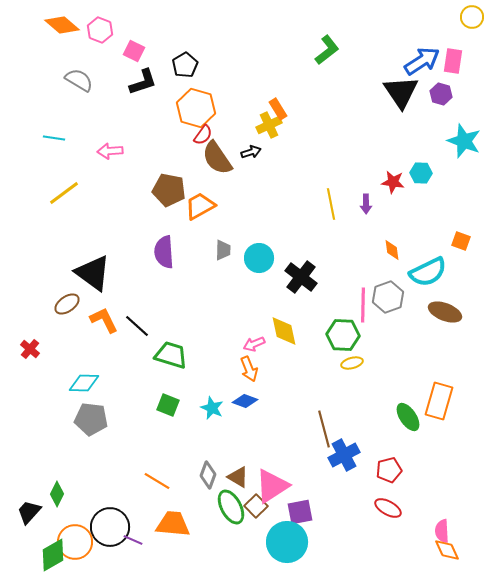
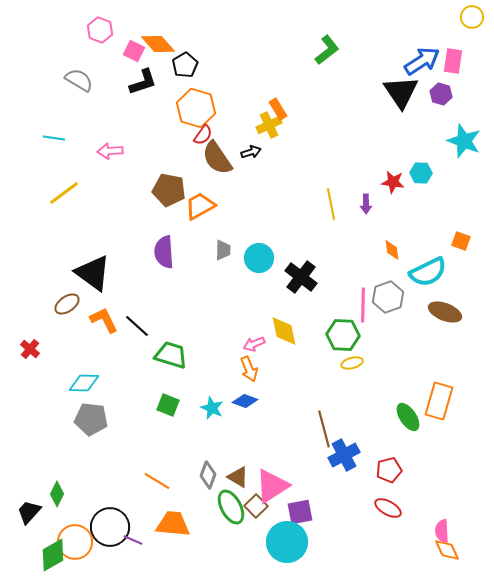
orange diamond at (62, 25): moved 96 px right, 19 px down; rotated 8 degrees clockwise
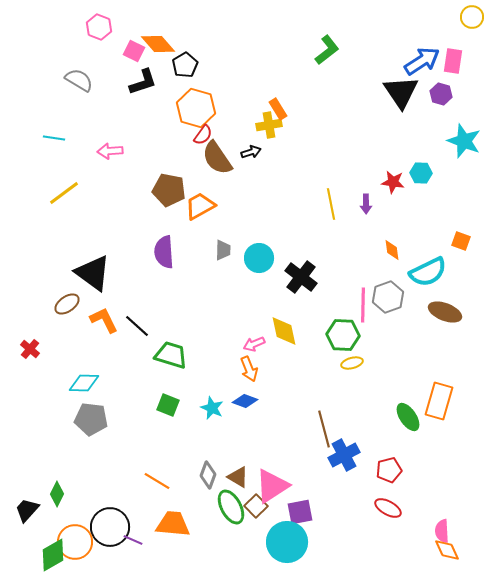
pink hexagon at (100, 30): moved 1 px left, 3 px up
yellow cross at (269, 125): rotated 15 degrees clockwise
black trapezoid at (29, 512): moved 2 px left, 2 px up
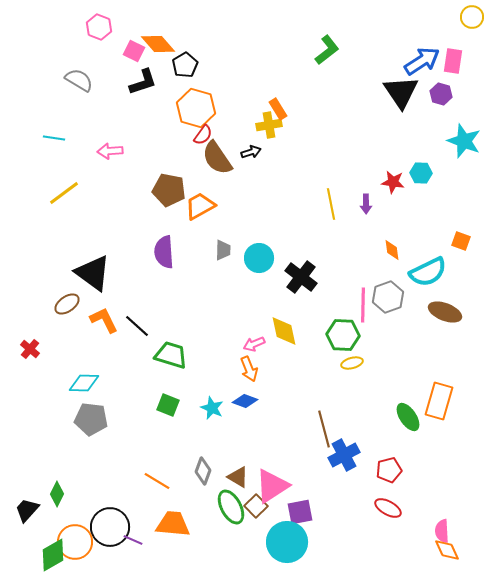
gray diamond at (208, 475): moved 5 px left, 4 px up
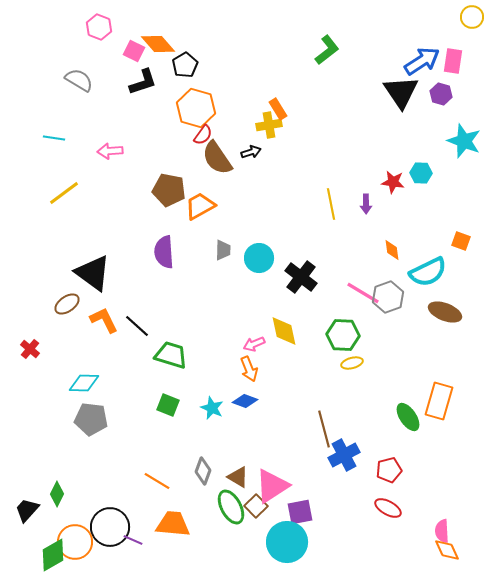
pink line at (363, 305): moved 12 px up; rotated 60 degrees counterclockwise
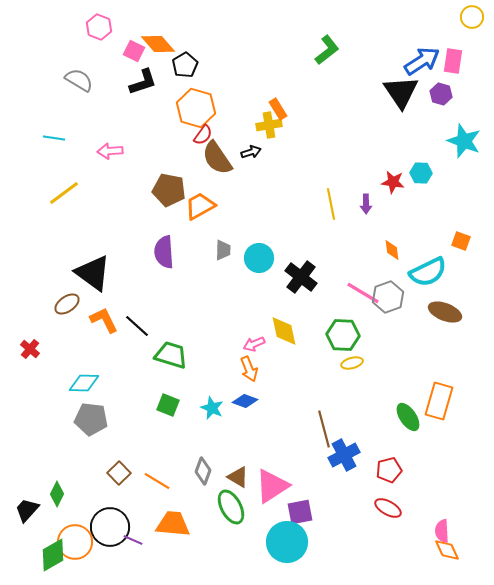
brown square at (256, 506): moved 137 px left, 33 px up
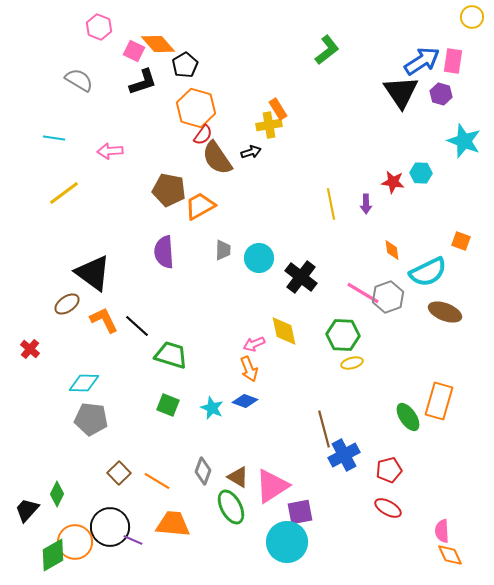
orange diamond at (447, 550): moved 3 px right, 5 px down
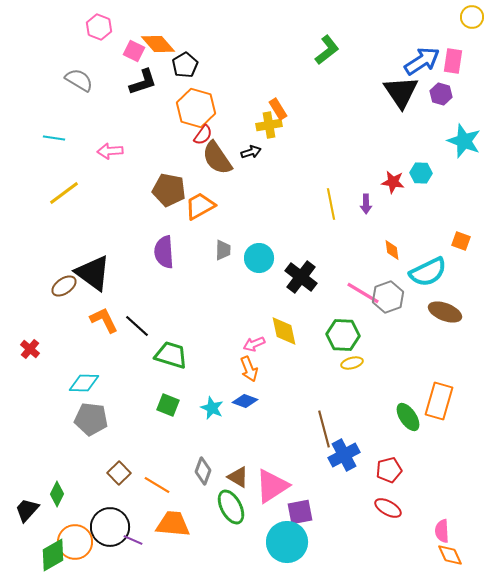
brown ellipse at (67, 304): moved 3 px left, 18 px up
orange line at (157, 481): moved 4 px down
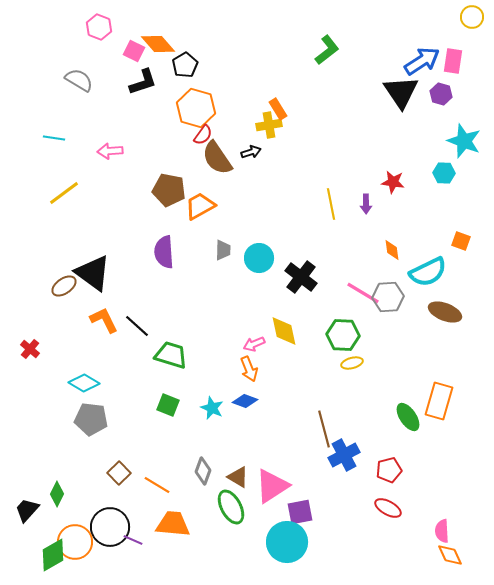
cyan hexagon at (421, 173): moved 23 px right
gray hexagon at (388, 297): rotated 16 degrees clockwise
cyan diamond at (84, 383): rotated 28 degrees clockwise
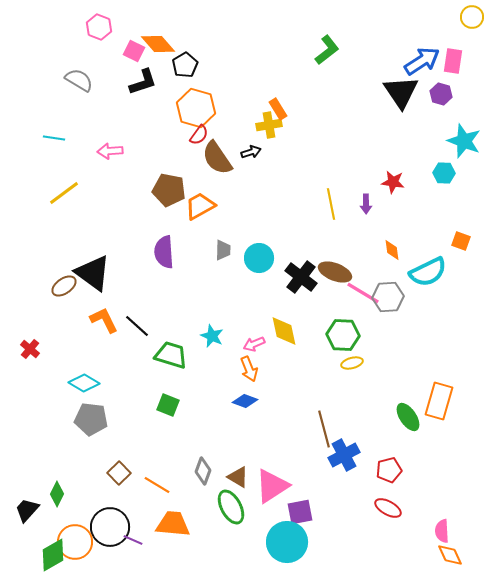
red semicircle at (203, 135): moved 4 px left
brown ellipse at (445, 312): moved 110 px left, 40 px up
cyan star at (212, 408): moved 72 px up
